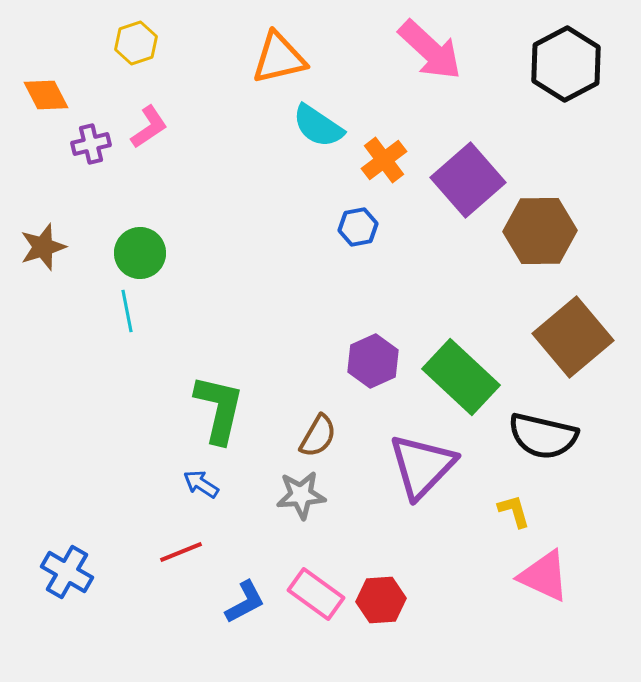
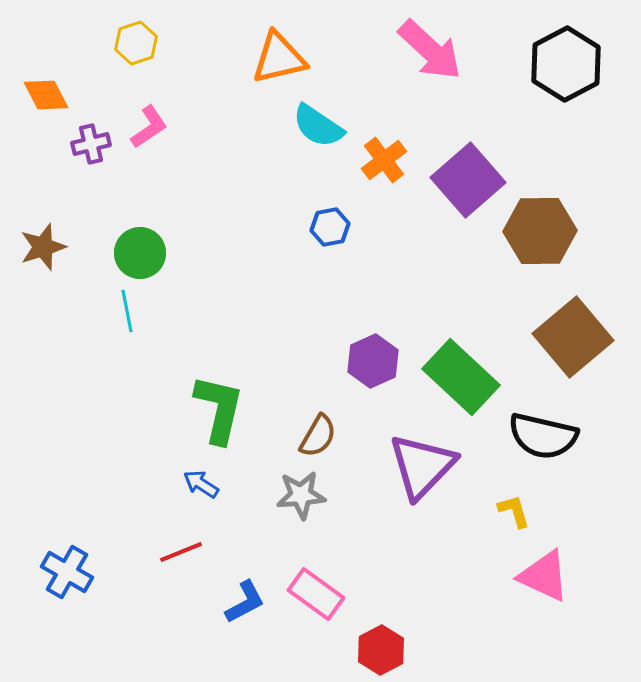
blue hexagon: moved 28 px left
red hexagon: moved 50 px down; rotated 24 degrees counterclockwise
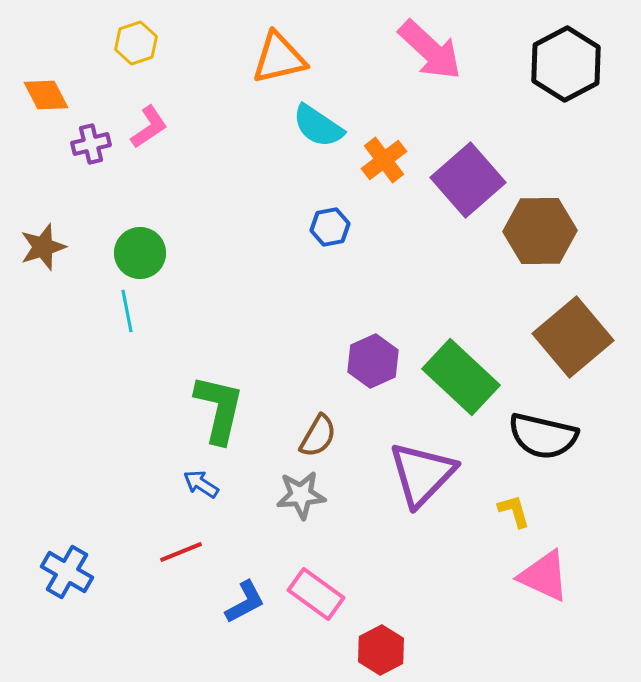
purple triangle: moved 8 px down
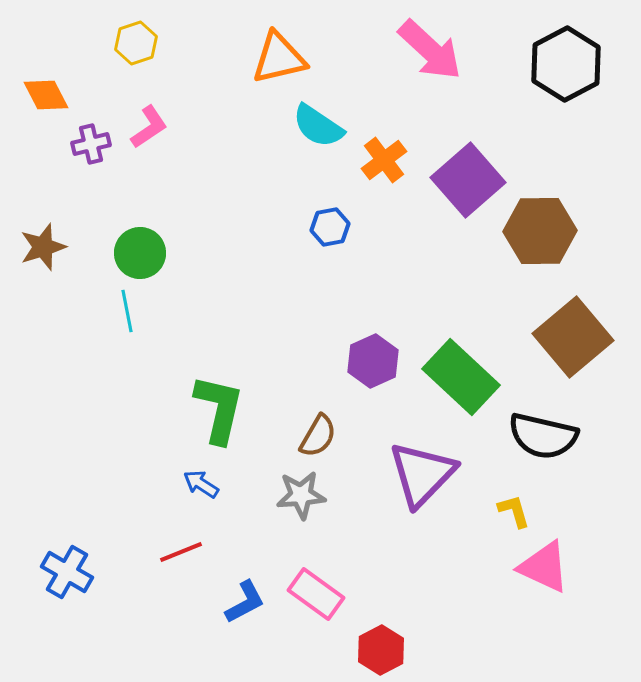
pink triangle: moved 9 px up
